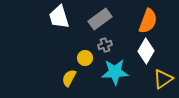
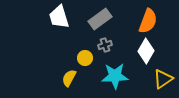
cyan star: moved 4 px down
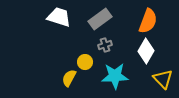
white trapezoid: rotated 125 degrees clockwise
yellow circle: moved 4 px down
yellow triangle: rotated 40 degrees counterclockwise
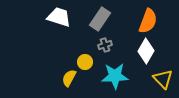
gray rectangle: rotated 20 degrees counterclockwise
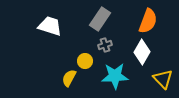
white trapezoid: moved 9 px left, 9 px down
white diamond: moved 4 px left, 1 px down
yellow circle: moved 1 px up
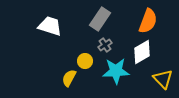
gray cross: rotated 16 degrees counterclockwise
white diamond: rotated 30 degrees clockwise
cyan star: moved 1 px right, 5 px up
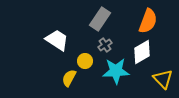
white trapezoid: moved 7 px right, 14 px down; rotated 15 degrees clockwise
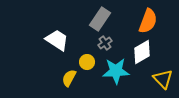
gray cross: moved 2 px up
yellow circle: moved 2 px right, 1 px down
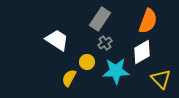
yellow triangle: moved 2 px left
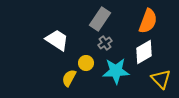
white diamond: moved 2 px right
yellow circle: moved 1 px left, 1 px down
